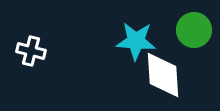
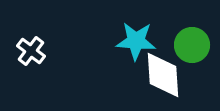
green circle: moved 2 px left, 15 px down
white cross: rotated 24 degrees clockwise
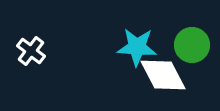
cyan star: moved 1 px right, 6 px down
white diamond: rotated 24 degrees counterclockwise
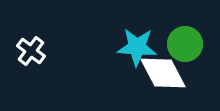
green circle: moved 7 px left, 1 px up
white diamond: moved 2 px up
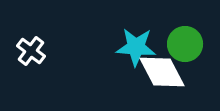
cyan star: moved 1 px left
white diamond: moved 1 px left, 1 px up
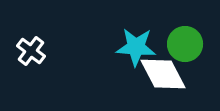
white diamond: moved 1 px right, 2 px down
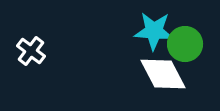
cyan star: moved 18 px right, 16 px up
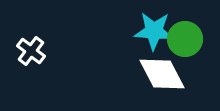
green circle: moved 5 px up
white diamond: moved 1 px left
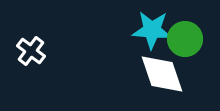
cyan star: moved 2 px left, 1 px up
white diamond: rotated 9 degrees clockwise
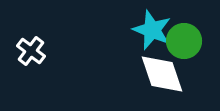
cyan star: rotated 18 degrees clockwise
green circle: moved 1 px left, 2 px down
